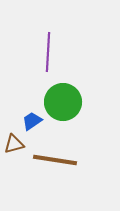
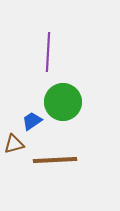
brown line: rotated 12 degrees counterclockwise
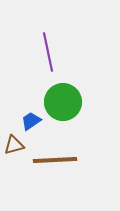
purple line: rotated 15 degrees counterclockwise
blue trapezoid: moved 1 px left
brown triangle: moved 1 px down
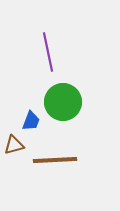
blue trapezoid: rotated 145 degrees clockwise
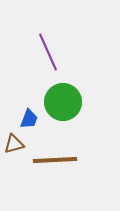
purple line: rotated 12 degrees counterclockwise
blue trapezoid: moved 2 px left, 2 px up
brown triangle: moved 1 px up
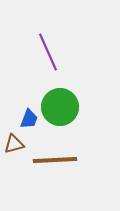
green circle: moved 3 px left, 5 px down
